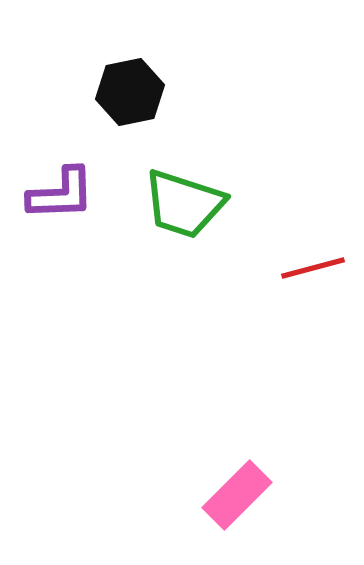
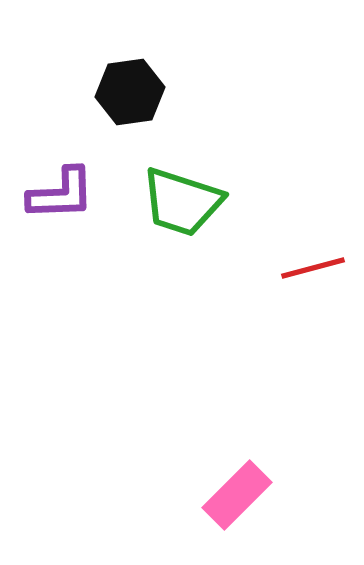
black hexagon: rotated 4 degrees clockwise
green trapezoid: moved 2 px left, 2 px up
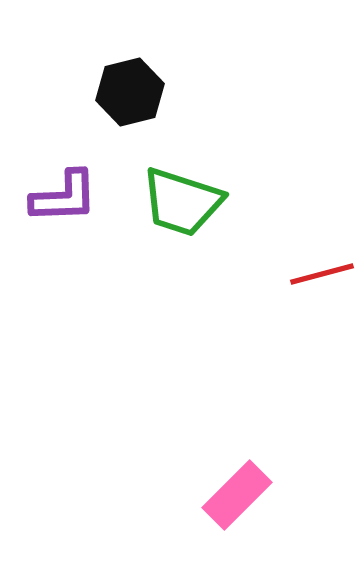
black hexagon: rotated 6 degrees counterclockwise
purple L-shape: moved 3 px right, 3 px down
red line: moved 9 px right, 6 px down
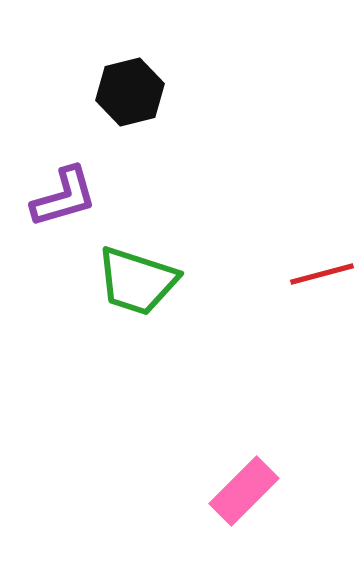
purple L-shape: rotated 14 degrees counterclockwise
green trapezoid: moved 45 px left, 79 px down
pink rectangle: moved 7 px right, 4 px up
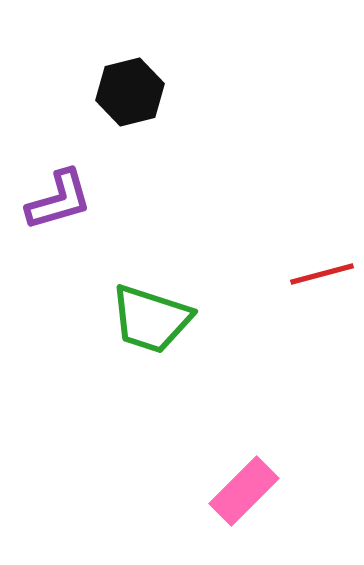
purple L-shape: moved 5 px left, 3 px down
green trapezoid: moved 14 px right, 38 px down
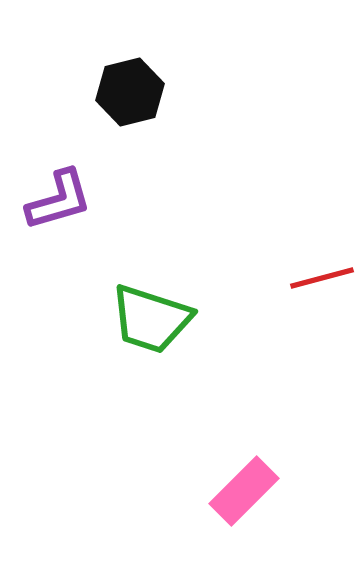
red line: moved 4 px down
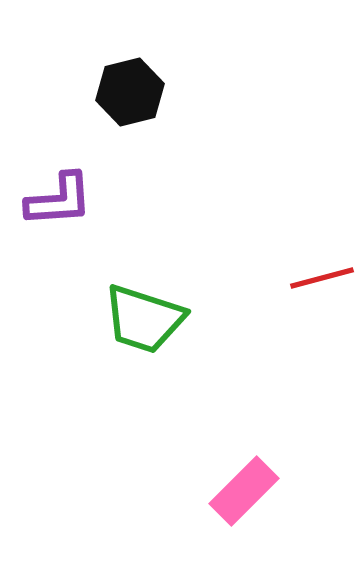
purple L-shape: rotated 12 degrees clockwise
green trapezoid: moved 7 px left
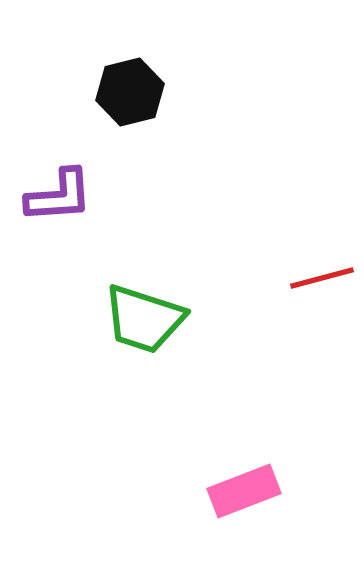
purple L-shape: moved 4 px up
pink rectangle: rotated 24 degrees clockwise
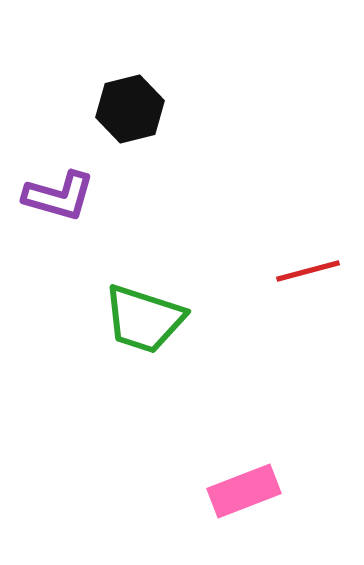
black hexagon: moved 17 px down
purple L-shape: rotated 20 degrees clockwise
red line: moved 14 px left, 7 px up
